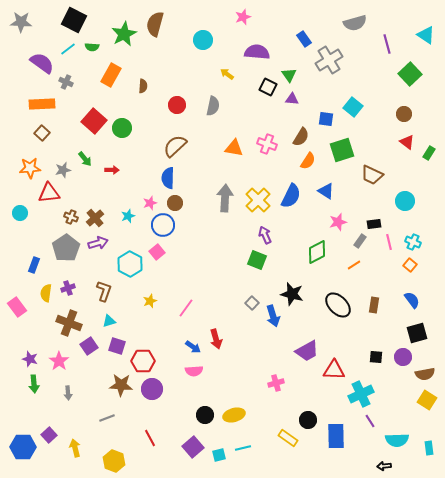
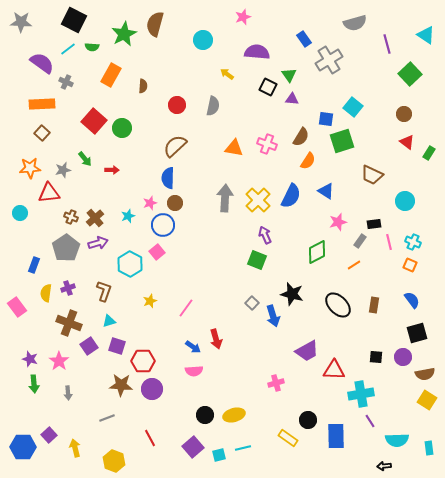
green square at (342, 150): moved 9 px up
orange square at (410, 265): rotated 16 degrees counterclockwise
cyan cross at (361, 394): rotated 15 degrees clockwise
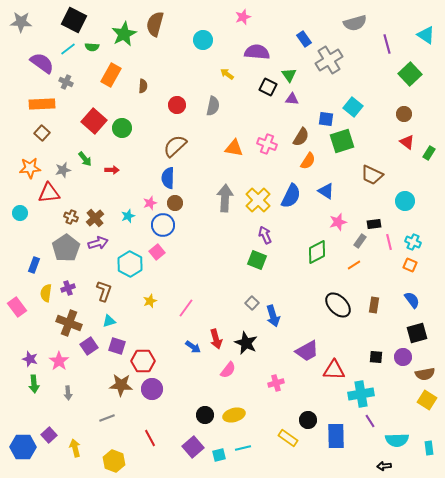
black star at (292, 294): moved 46 px left, 49 px down; rotated 10 degrees clockwise
pink semicircle at (194, 371): moved 34 px right, 1 px up; rotated 48 degrees counterclockwise
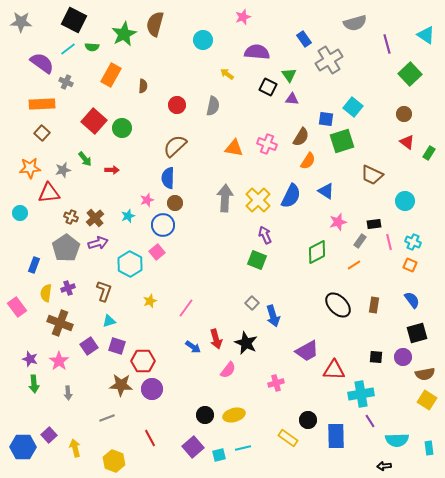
pink star at (150, 203): moved 3 px left, 3 px up
brown cross at (69, 323): moved 9 px left
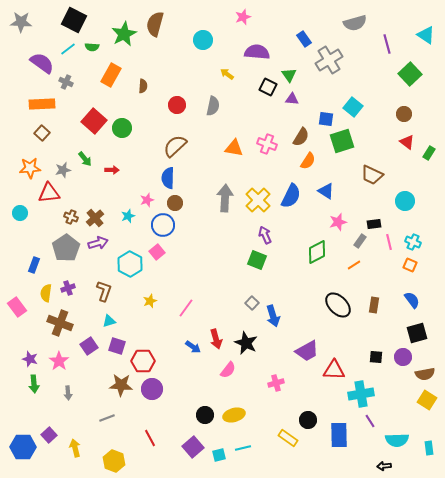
blue rectangle at (336, 436): moved 3 px right, 1 px up
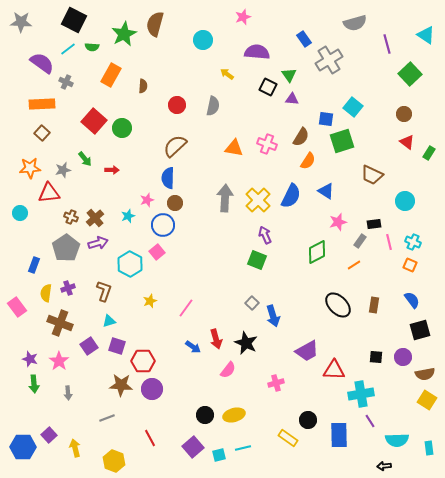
black square at (417, 333): moved 3 px right, 3 px up
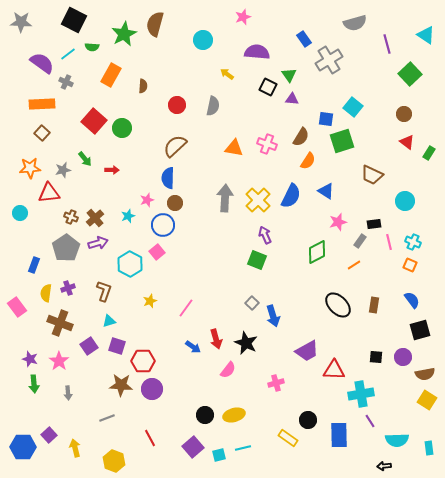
cyan line at (68, 49): moved 5 px down
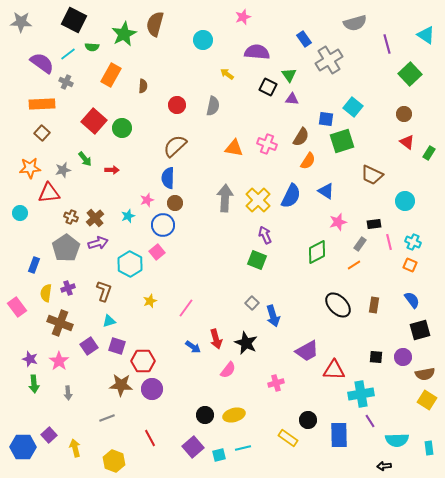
gray rectangle at (360, 241): moved 3 px down
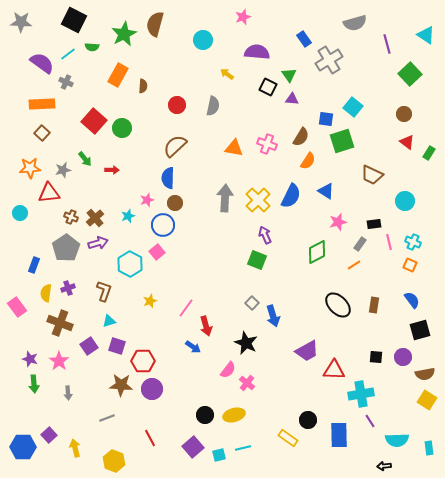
orange rectangle at (111, 75): moved 7 px right
red arrow at (216, 339): moved 10 px left, 13 px up
pink cross at (276, 383): moved 29 px left; rotated 35 degrees counterclockwise
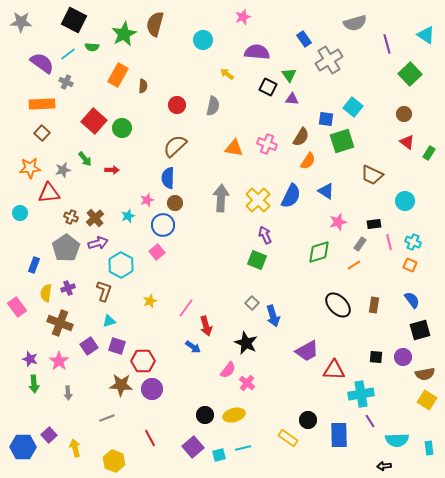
gray arrow at (225, 198): moved 4 px left
green diamond at (317, 252): moved 2 px right; rotated 10 degrees clockwise
cyan hexagon at (130, 264): moved 9 px left, 1 px down
